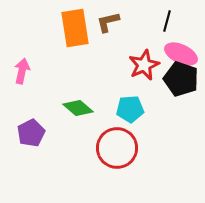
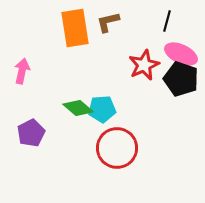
cyan pentagon: moved 28 px left
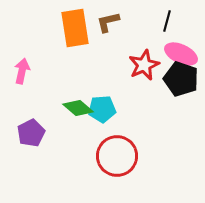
red circle: moved 8 px down
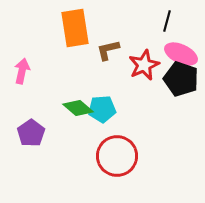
brown L-shape: moved 28 px down
purple pentagon: rotated 8 degrees counterclockwise
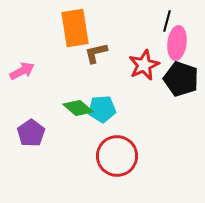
brown L-shape: moved 12 px left, 3 px down
pink ellipse: moved 4 px left, 11 px up; rotated 72 degrees clockwise
pink arrow: rotated 50 degrees clockwise
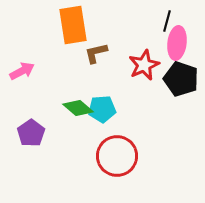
orange rectangle: moved 2 px left, 3 px up
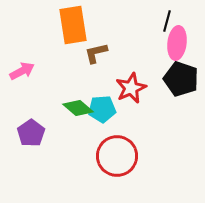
red star: moved 13 px left, 23 px down
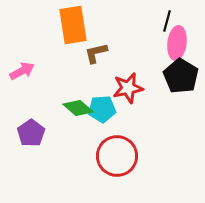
black pentagon: moved 3 px up; rotated 12 degrees clockwise
red star: moved 3 px left; rotated 12 degrees clockwise
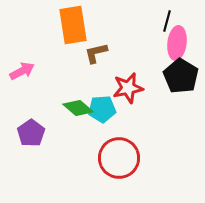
red circle: moved 2 px right, 2 px down
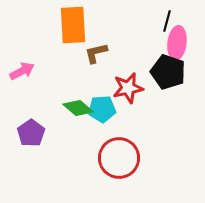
orange rectangle: rotated 6 degrees clockwise
black pentagon: moved 13 px left, 4 px up; rotated 12 degrees counterclockwise
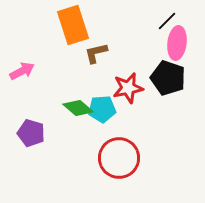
black line: rotated 30 degrees clockwise
orange rectangle: rotated 15 degrees counterclockwise
black pentagon: moved 6 px down
purple pentagon: rotated 20 degrees counterclockwise
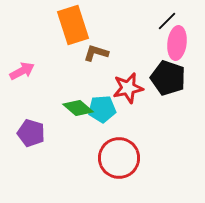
brown L-shape: rotated 30 degrees clockwise
